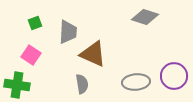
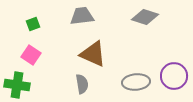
green square: moved 2 px left, 1 px down
gray trapezoid: moved 14 px right, 16 px up; rotated 100 degrees counterclockwise
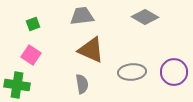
gray diamond: rotated 12 degrees clockwise
brown triangle: moved 2 px left, 4 px up
purple circle: moved 4 px up
gray ellipse: moved 4 px left, 10 px up
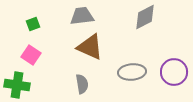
gray diamond: rotated 56 degrees counterclockwise
brown triangle: moved 1 px left, 3 px up
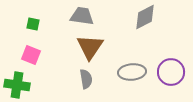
gray trapezoid: rotated 15 degrees clockwise
green square: rotated 32 degrees clockwise
brown triangle: rotated 40 degrees clockwise
pink square: rotated 12 degrees counterclockwise
purple circle: moved 3 px left
gray semicircle: moved 4 px right, 5 px up
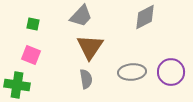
gray trapezoid: moved 1 px left; rotated 125 degrees clockwise
